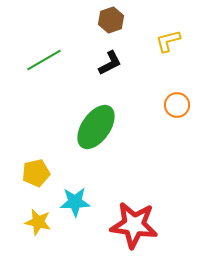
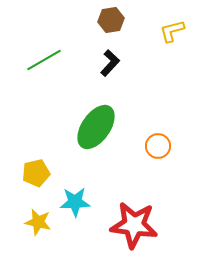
brown hexagon: rotated 10 degrees clockwise
yellow L-shape: moved 4 px right, 10 px up
black L-shape: rotated 20 degrees counterclockwise
orange circle: moved 19 px left, 41 px down
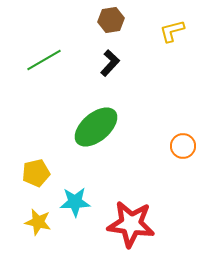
green ellipse: rotated 15 degrees clockwise
orange circle: moved 25 px right
red star: moved 3 px left, 1 px up
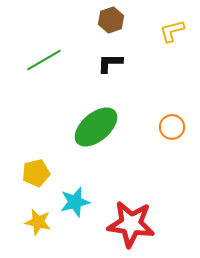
brown hexagon: rotated 10 degrees counterclockwise
black L-shape: rotated 132 degrees counterclockwise
orange circle: moved 11 px left, 19 px up
cyan star: rotated 12 degrees counterclockwise
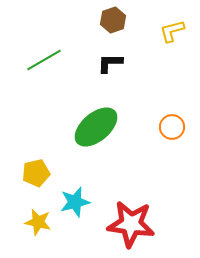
brown hexagon: moved 2 px right
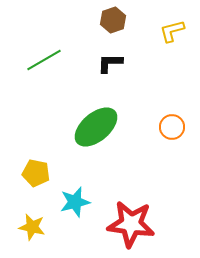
yellow pentagon: rotated 24 degrees clockwise
yellow star: moved 6 px left, 5 px down
